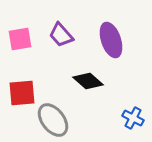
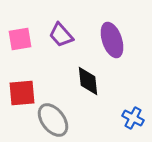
purple ellipse: moved 1 px right
black diamond: rotated 44 degrees clockwise
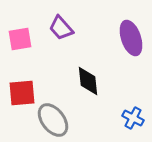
purple trapezoid: moved 7 px up
purple ellipse: moved 19 px right, 2 px up
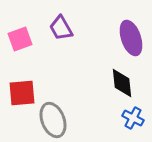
purple trapezoid: rotated 12 degrees clockwise
pink square: rotated 10 degrees counterclockwise
black diamond: moved 34 px right, 2 px down
gray ellipse: rotated 16 degrees clockwise
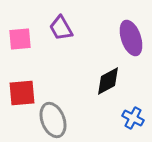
pink square: rotated 15 degrees clockwise
black diamond: moved 14 px left, 2 px up; rotated 68 degrees clockwise
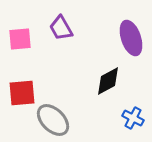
gray ellipse: rotated 24 degrees counterclockwise
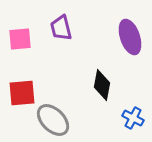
purple trapezoid: rotated 16 degrees clockwise
purple ellipse: moved 1 px left, 1 px up
black diamond: moved 6 px left, 4 px down; rotated 52 degrees counterclockwise
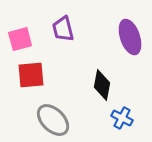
purple trapezoid: moved 2 px right, 1 px down
pink square: rotated 10 degrees counterclockwise
red square: moved 9 px right, 18 px up
blue cross: moved 11 px left
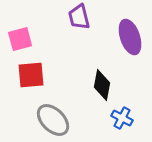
purple trapezoid: moved 16 px right, 12 px up
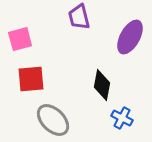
purple ellipse: rotated 48 degrees clockwise
red square: moved 4 px down
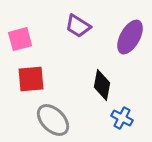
purple trapezoid: moved 1 px left, 9 px down; rotated 44 degrees counterclockwise
